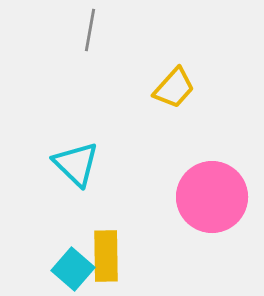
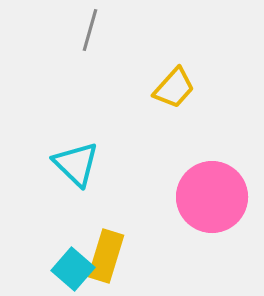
gray line: rotated 6 degrees clockwise
yellow rectangle: rotated 18 degrees clockwise
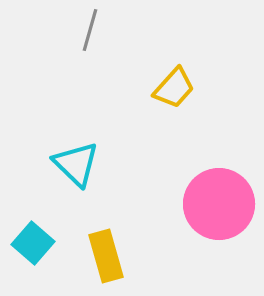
pink circle: moved 7 px right, 7 px down
yellow rectangle: rotated 33 degrees counterclockwise
cyan square: moved 40 px left, 26 px up
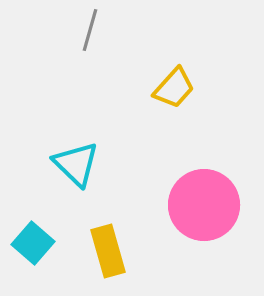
pink circle: moved 15 px left, 1 px down
yellow rectangle: moved 2 px right, 5 px up
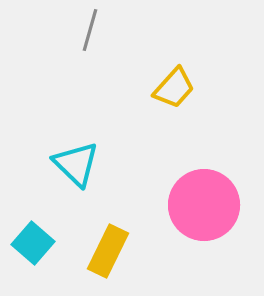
yellow rectangle: rotated 42 degrees clockwise
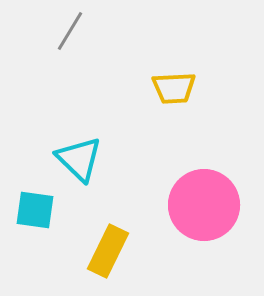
gray line: moved 20 px left, 1 px down; rotated 15 degrees clockwise
yellow trapezoid: rotated 45 degrees clockwise
cyan triangle: moved 3 px right, 5 px up
cyan square: moved 2 px right, 33 px up; rotated 33 degrees counterclockwise
